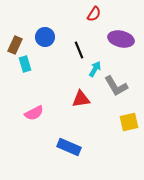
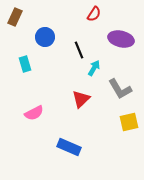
brown rectangle: moved 28 px up
cyan arrow: moved 1 px left, 1 px up
gray L-shape: moved 4 px right, 3 px down
red triangle: rotated 36 degrees counterclockwise
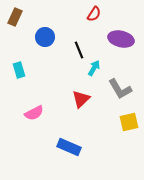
cyan rectangle: moved 6 px left, 6 px down
